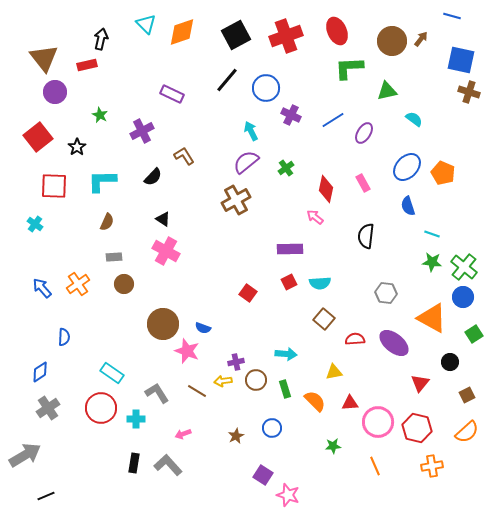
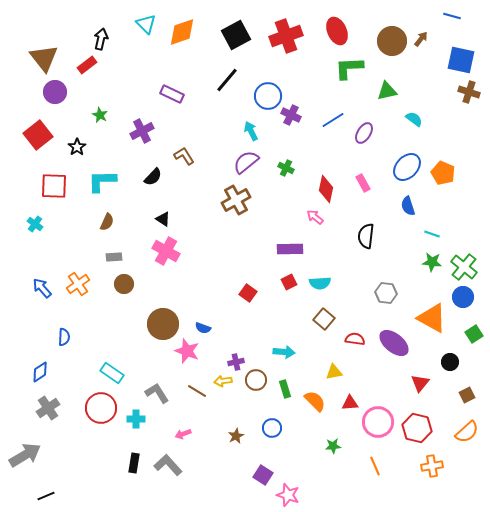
red rectangle at (87, 65): rotated 24 degrees counterclockwise
blue circle at (266, 88): moved 2 px right, 8 px down
red square at (38, 137): moved 2 px up
green cross at (286, 168): rotated 28 degrees counterclockwise
red semicircle at (355, 339): rotated 12 degrees clockwise
cyan arrow at (286, 354): moved 2 px left, 2 px up
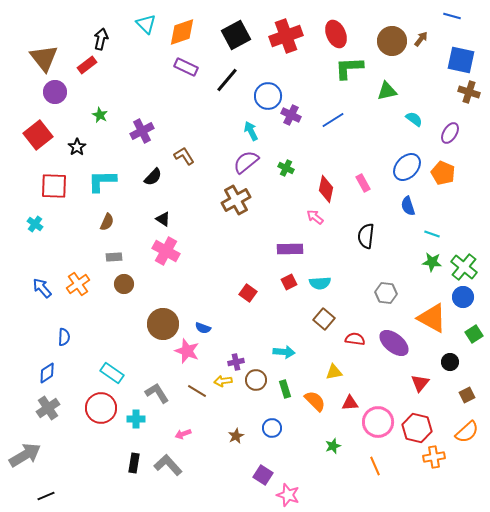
red ellipse at (337, 31): moved 1 px left, 3 px down
purple rectangle at (172, 94): moved 14 px right, 27 px up
purple ellipse at (364, 133): moved 86 px right
blue diamond at (40, 372): moved 7 px right, 1 px down
green star at (333, 446): rotated 14 degrees counterclockwise
orange cross at (432, 466): moved 2 px right, 9 px up
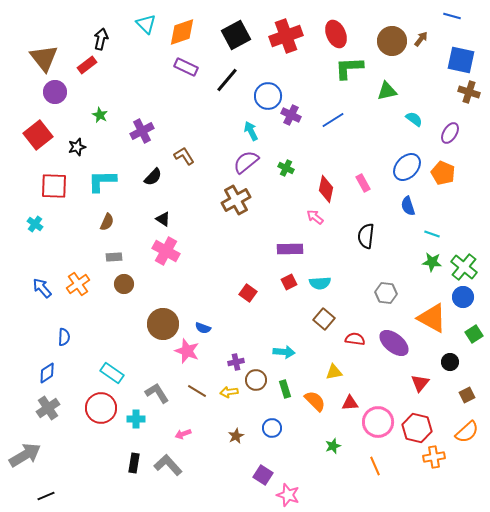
black star at (77, 147): rotated 18 degrees clockwise
yellow arrow at (223, 381): moved 6 px right, 11 px down
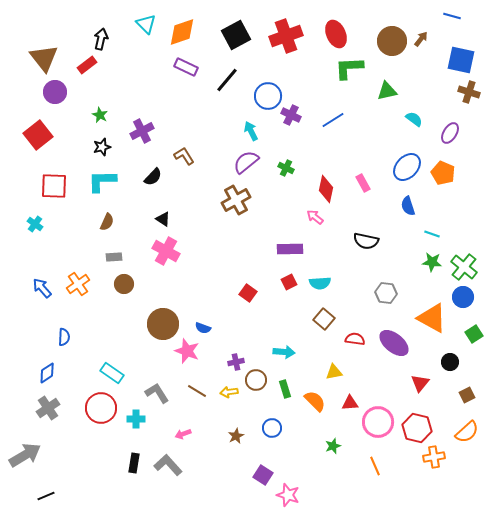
black star at (77, 147): moved 25 px right
black semicircle at (366, 236): moved 5 px down; rotated 85 degrees counterclockwise
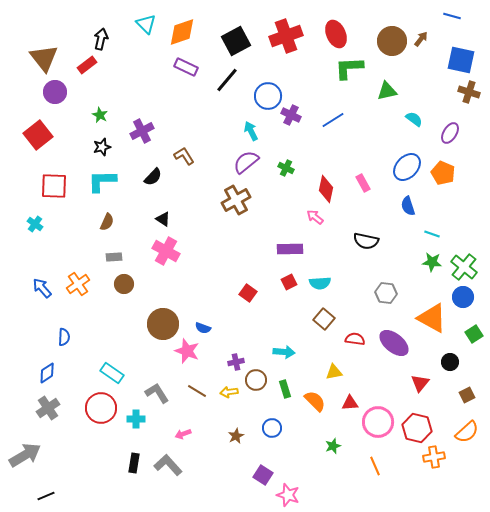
black square at (236, 35): moved 6 px down
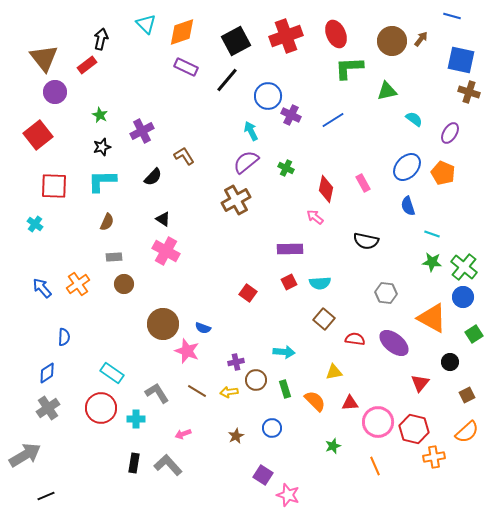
red hexagon at (417, 428): moved 3 px left, 1 px down
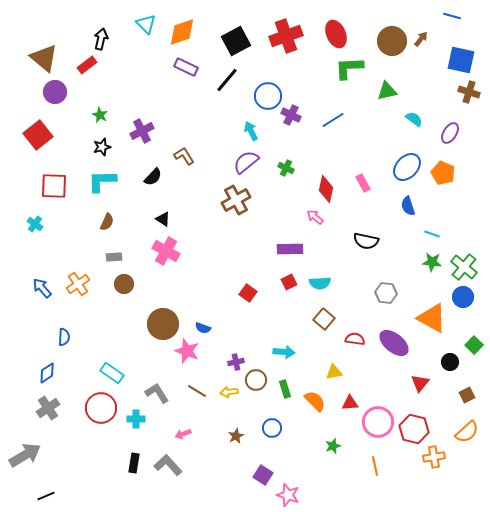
brown triangle at (44, 58): rotated 12 degrees counterclockwise
green square at (474, 334): moved 11 px down; rotated 12 degrees counterclockwise
orange line at (375, 466): rotated 12 degrees clockwise
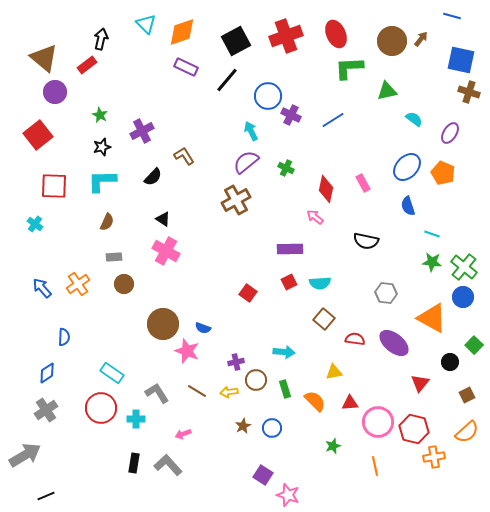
gray cross at (48, 408): moved 2 px left, 2 px down
brown star at (236, 436): moved 7 px right, 10 px up
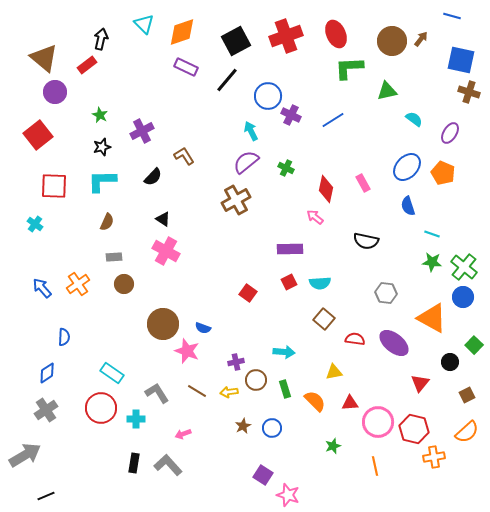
cyan triangle at (146, 24): moved 2 px left
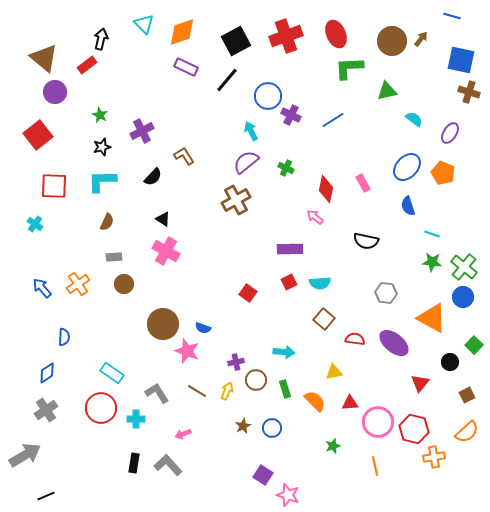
yellow arrow at (229, 392): moved 2 px left, 1 px up; rotated 120 degrees clockwise
